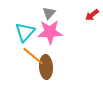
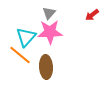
cyan triangle: moved 1 px right, 5 px down
orange line: moved 13 px left, 1 px up
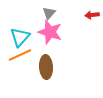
red arrow: rotated 32 degrees clockwise
pink star: rotated 20 degrees clockwise
cyan triangle: moved 6 px left
orange line: rotated 65 degrees counterclockwise
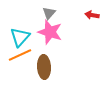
red arrow: rotated 16 degrees clockwise
brown ellipse: moved 2 px left
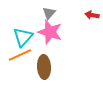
cyan triangle: moved 3 px right
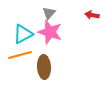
cyan triangle: moved 3 px up; rotated 20 degrees clockwise
orange line: rotated 10 degrees clockwise
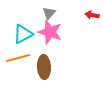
orange line: moved 2 px left, 3 px down
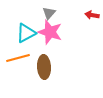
cyan triangle: moved 3 px right, 1 px up
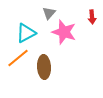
red arrow: moved 2 px down; rotated 104 degrees counterclockwise
pink star: moved 14 px right
orange line: rotated 25 degrees counterclockwise
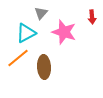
gray triangle: moved 8 px left
